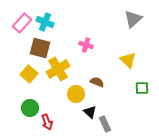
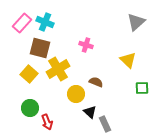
gray triangle: moved 3 px right, 3 px down
brown semicircle: moved 1 px left
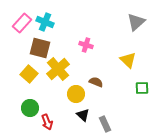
yellow cross: rotated 10 degrees counterclockwise
black triangle: moved 7 px left, 3 px down
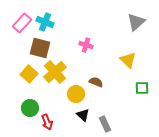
yellow cross: moved 3 px left, 3 px down
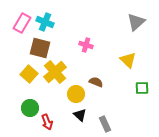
pink rectangle: rotated 12 degrees counterclockwise
black triangle: moved 3 px left
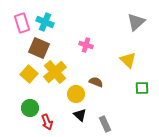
pink rectangle: rotated 48 degrees counterclockwise
brown square: moved 1 px left; rotated 10 degrees clockwise
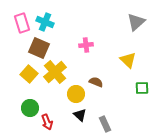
pink cross: rotated 24 degrees counterclockwise
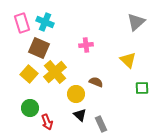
gray rectangle: moved 4 px left
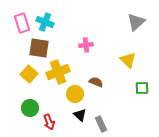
brown square: rotated 15 degrees counterclockwise
yellow cross: moved 3 px right; rotated 20 degrees clockwise
yellow circle: moved 1 px left
red arrow: moved 2 px right
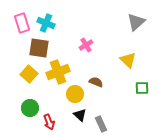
cyan cross: moved 1 px right, 1 px down
pink cross: rotated 24 degrees counterclockwise
